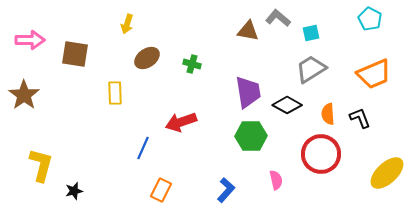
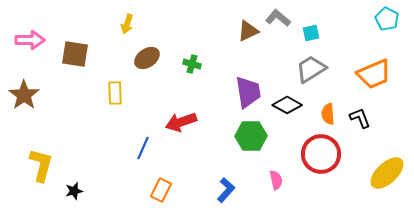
cyan pentagon: moved 17 px right
brown triangle: rotated 35 degrees counterclockwise
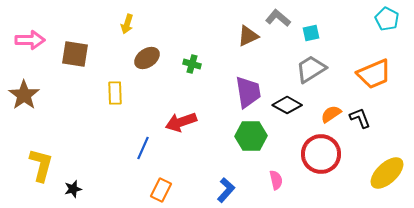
brown triangle: moved 5 px down
orange semicircle: moved 3 px right; rotated 60 degrees clockwise
black star: moved 1 px left, 2 px up
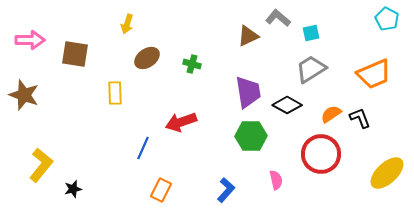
brown star: rotated 16 degrees counterclockwise
yellow L-shape: rotated 24 degrees clockwise
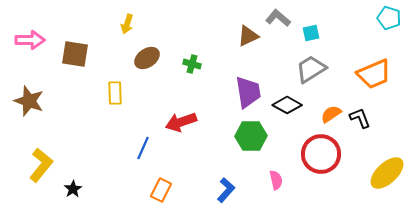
cyan pentagon: moved 2 px right, 1 px up; rotated 10 degrees counterclockwise
brown star: moved 5 px right, 6 px down
black star: rotated 18 degrees counterclockwise
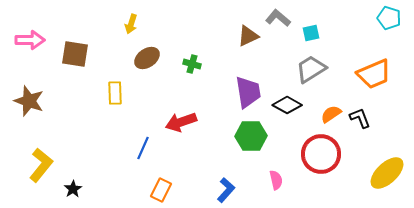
yellow arrow: moved 4 px right
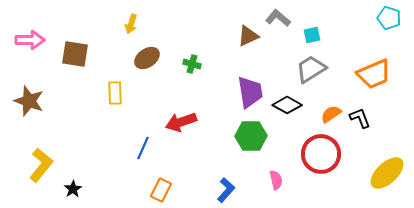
cyan square: moved 1 px right, 2 px down
purple trapezoid: moved 2 px right
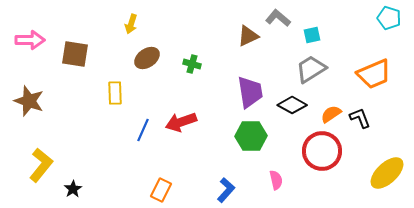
black diamond: moved 5 px right
blue line: moved 18 px up
red circle: moved 1 px right, 3 px up
